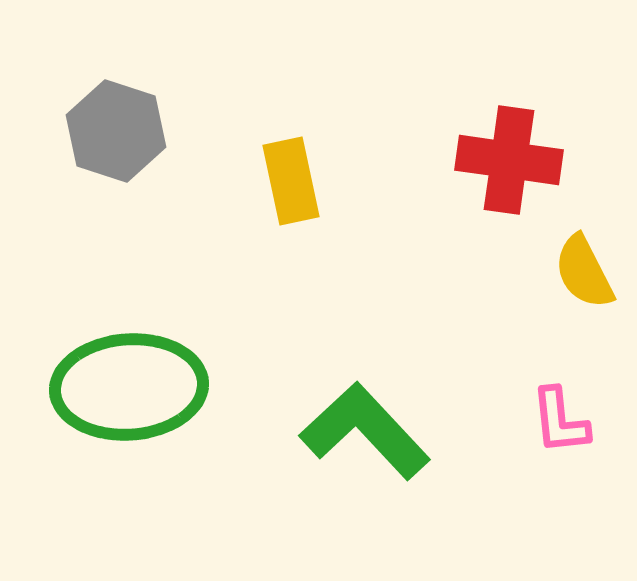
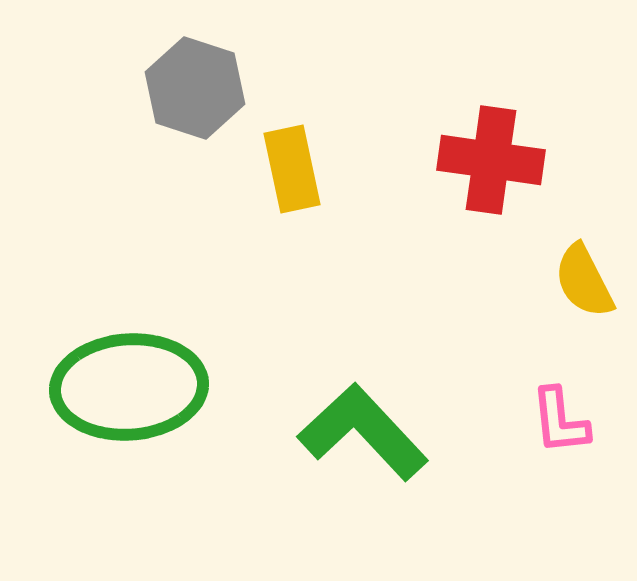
gray hexagon: moved 79 px right, 43 px up
red cross: moved 18 px left
yellow rectangle: moved 1 px right, 12 px up
yellow semicircle: moved 9 px down
green L-shape: moved 2 px left, 1 px down
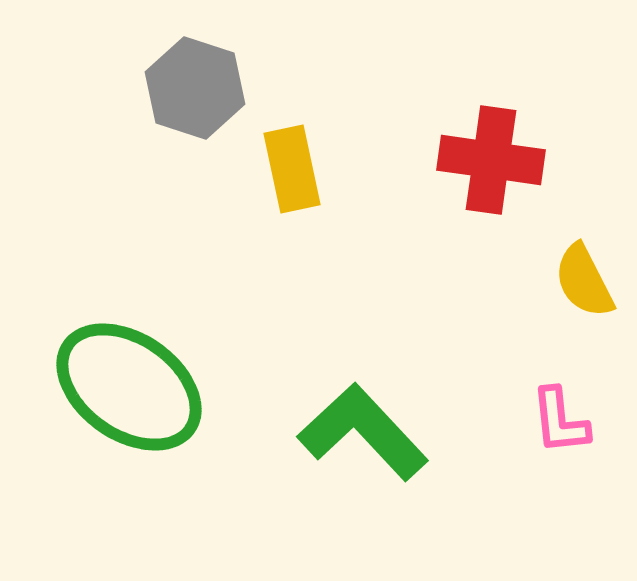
green ellipse: rotated 39 degrees clockwise
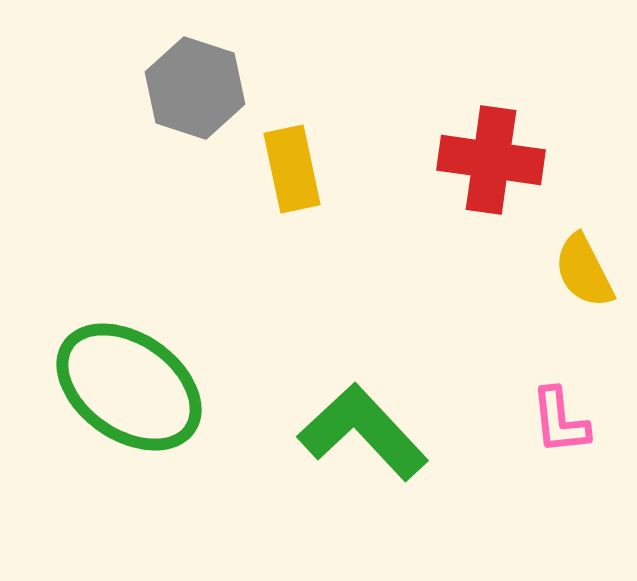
yellow semicircle: moved 10 px up
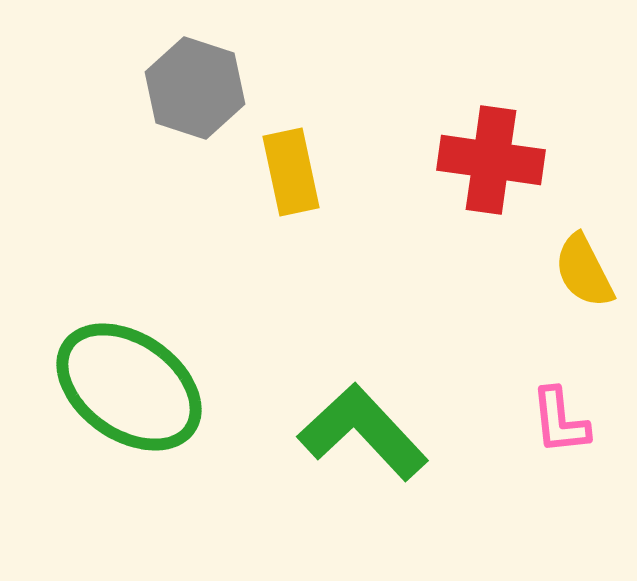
yellow rectangle: moved 1 px left, 3 px down
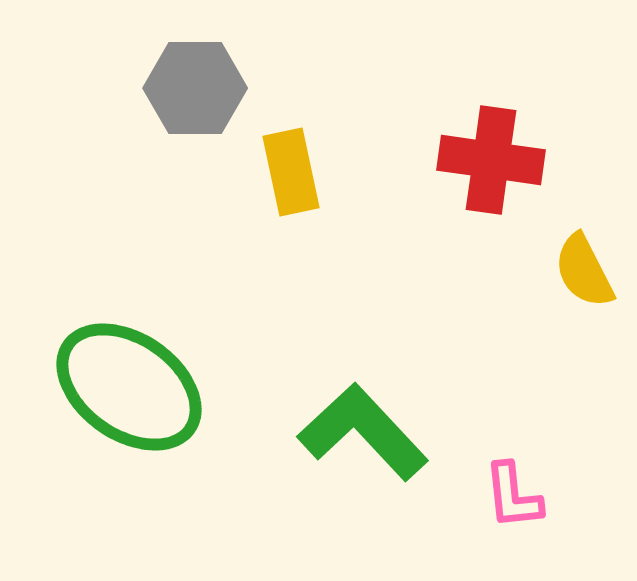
gray hexagon: rotated 18 degrees counterclockwise
pink L-shape: moved 47 px left, 75 px down
